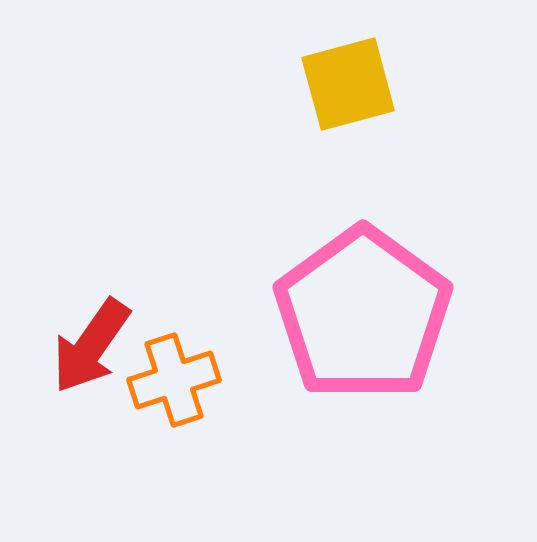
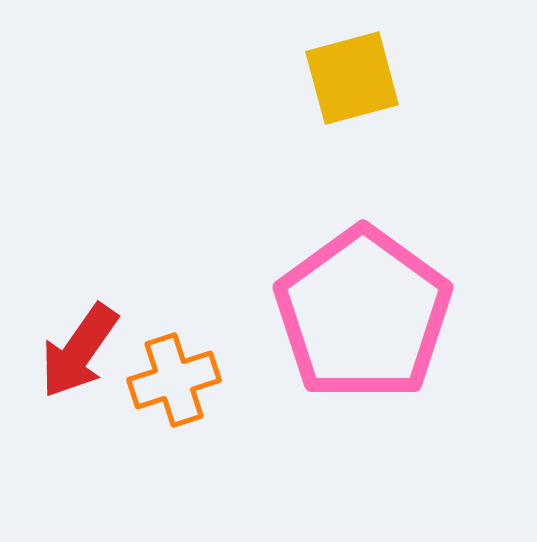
yellow square: moved 4 px right, 6 px up
red arrow: moved 12 px left, 5 px down
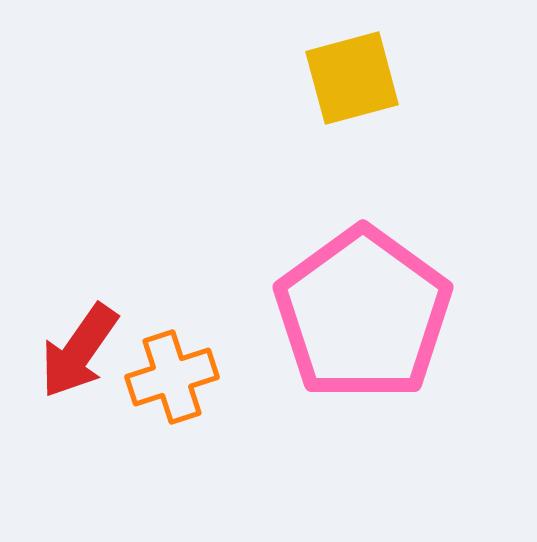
orange cross: moved 2 px left, 3 px up
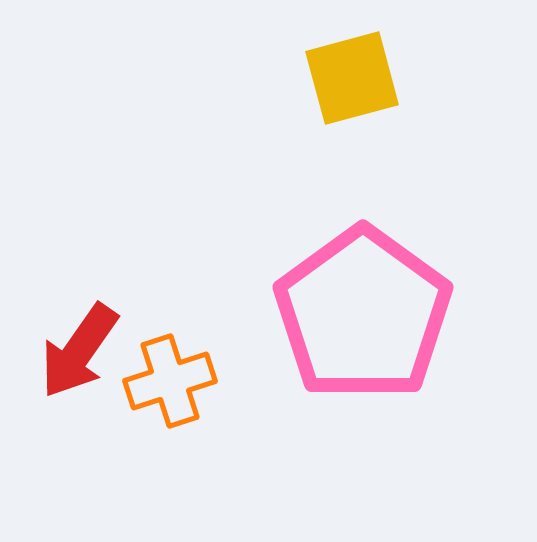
orange cross: moved 2 px left, 4 px down
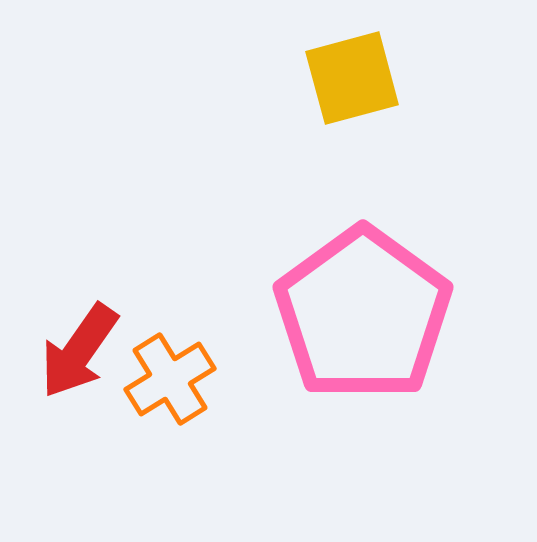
orange cross: moved 2 px up; rotated 14 degrees counterclockwise
